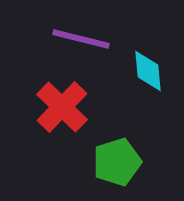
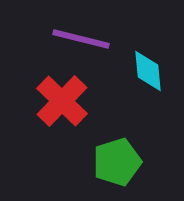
red cross: moved 6 px up
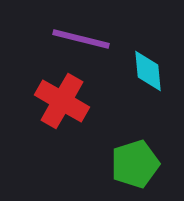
red cross: rotated 14 degrees counterclockwise
green pentagon: moved 18 px right, 2 px down
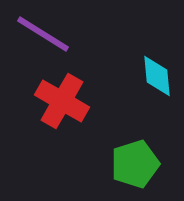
purple line: moved 38 px left, 5 px up; rotated 18 degrees clockwise
cyan diamond: moved 9 px right, 5 px down
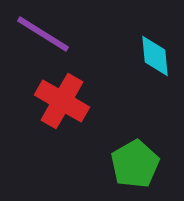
cyan diamond: moved 2 px left, 20 px up
green pentagon: rotated 12 degrees counterclockwise
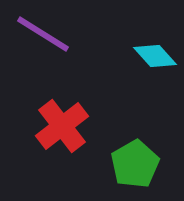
cyan diamond: rotated 36 degrees counterclockwise
red cross: moved 25 px down; rotated 22 degrees clockwise
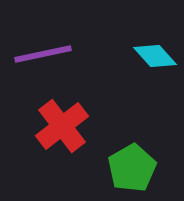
purple line: moved 20 px down; rotated 44 degrees counterclockwise
green pentagon: moved 3 px left, 4 px down
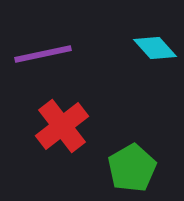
cyan diamond: moved 8 px up
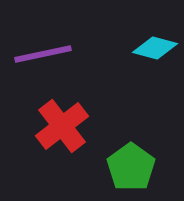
cyan diamond: rotated 33 degrees counterclockwise
green pentagon: moved 1 px left, 1 px up; rotated 6 degrees counterclockwise
